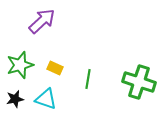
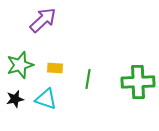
purple arrow: moved 1 px right, 1 px up
yellow rectangle: rotated 21 degrees counterclockwise
green cross: moved 1 px left; rotated 20 degrees counterclockwise
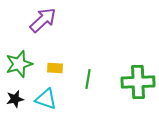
green star: moved 1 px left, 1 px up
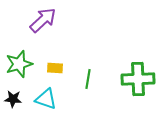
green cross: moved 3 px up
black star: moved 2 px left; rotated 18 degrees clockwise
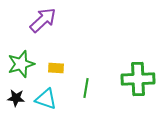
green star: moved 2 px right
yellow rectangle: moved 1 px right
green line: moved 2 px left, 9 px down
black star: moved 3 px right, 1 px up
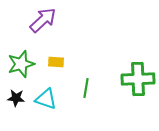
yellow rectangle: moved 6 px up
